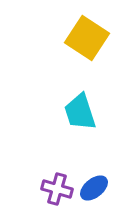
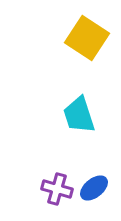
cyan trapezoid: moved 1 px left, 3 px down
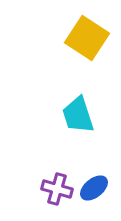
cyan trapezoid: moved 1 px left
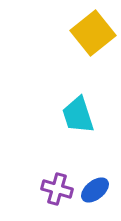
yellow square: moved 6 px right, 5 px up; rotated 18 degrees clockwise
blue ellipse: moved 1 px right, 2 px down
